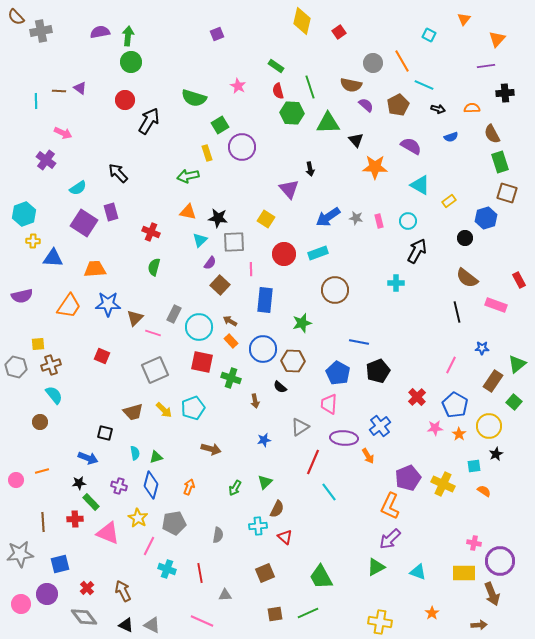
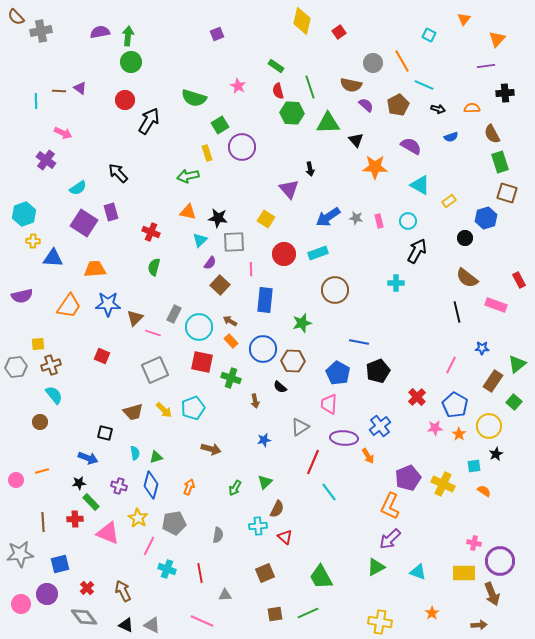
gray hexagon at (16, 367): rotated 20 degrees counterclockwise
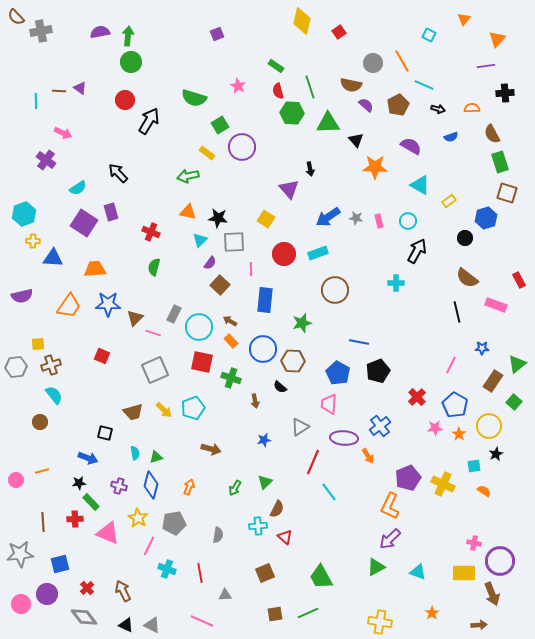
yellow rectangle at (207, 153): rotated 35 degrees counterclockwise
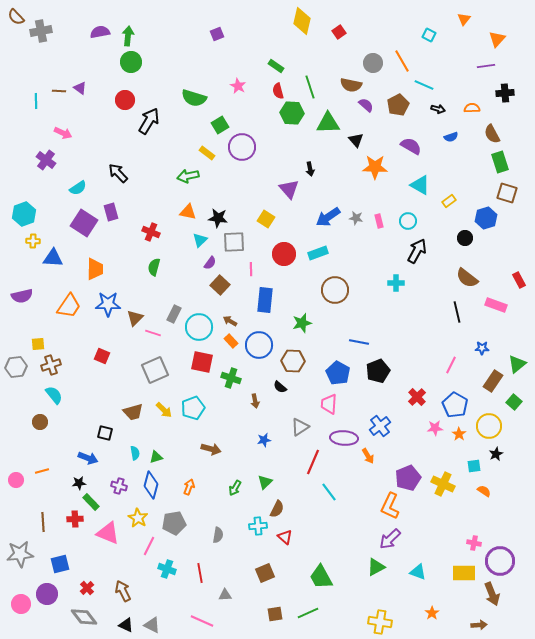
orange trapezoid at (95, 269): rotated 95 degrees clockwise
blue circle at (263, 349): moved 4 px left, 4 px up
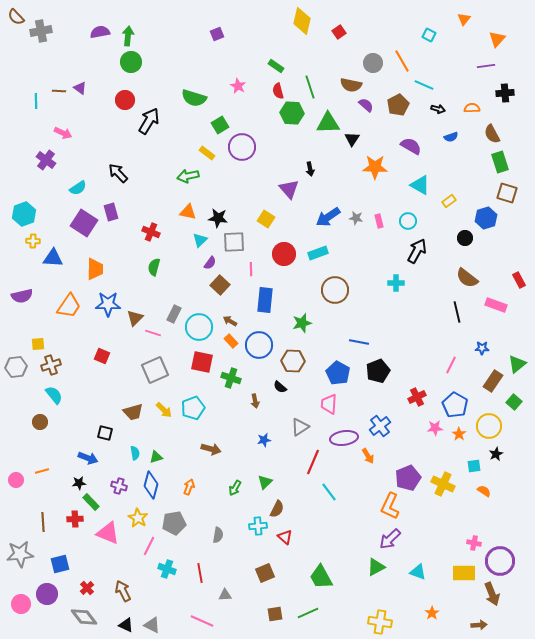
black triangle at (356, 140): moved 4 px left, 1 px up; rotated 14 degrees clockwise
red cross at (417, 397): rotated 18 degrees clockwise
purple ellipse at (344, 438): rotated 12 degrees counterclockwise
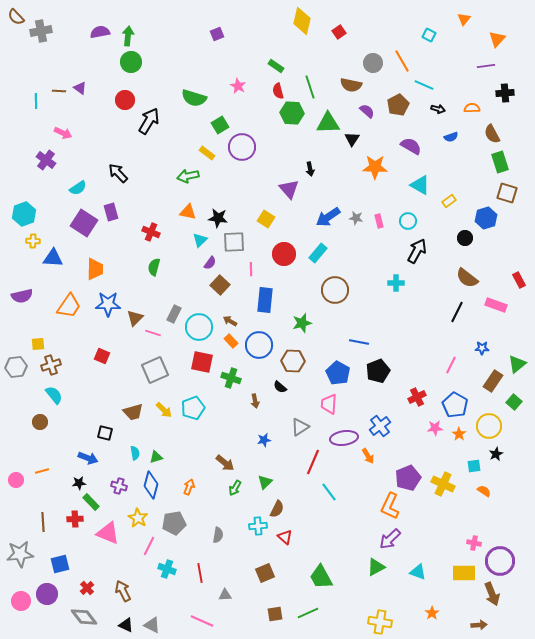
purple semicircle at (366, 105): moved 1 px right, 6 px down
cyan rectangle at (318, 253): rotated 30 degrees counterclockwise
black line at (457, 312): rotated 40 degrees clockwise
brown arrow at (211, 449): moved 14 px right, 14 px down; rotated 24 degrees clockwise
pink circle at (21, 604): moved 3 px up
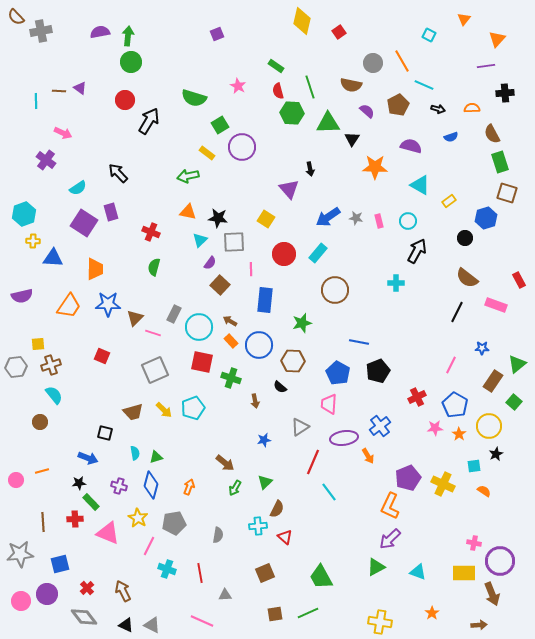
purple semicircle at (411, 146): rotated 15 degrees counterclockwise
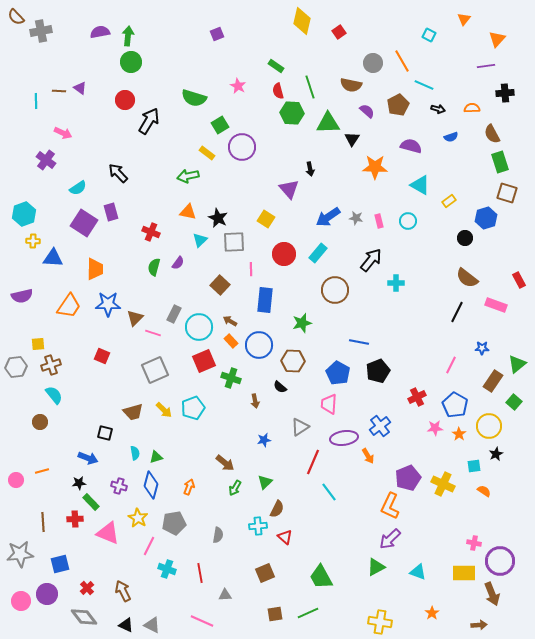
black star at (218, 218): rotated 18 degrees clockwise
black arrow at (417, 251): moved 46 px left, 9 px down; rotated 10 degrees clockwise
purple semicircle at (210, 263): moved 32 px left
red square at (202, 362): moved 2 px right, 1 px up; rotated 35 degrees counterclockwise
